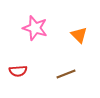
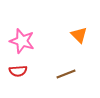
pink star: moved 13 px left, 13 px down
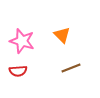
orange triangle: moved 17 px left
brown line: moved 5 px right, 6 px up
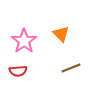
orange triangle: moved 1 px left, 1 px up
pink star: moved 2 px right; rotated 20 degrees clockwise
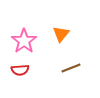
orange triangle: rotated 24 degrees clockwise
red semicircle: moved 2 px right, 1 px up
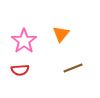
brown line: moved 2 px right
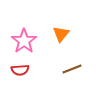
brown line: moved 1 px left, 1 px down
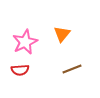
orange triangle: moved 1 px right
pink star: moved 1 px right, 1 px down; rotated 10 degrees clockwise
